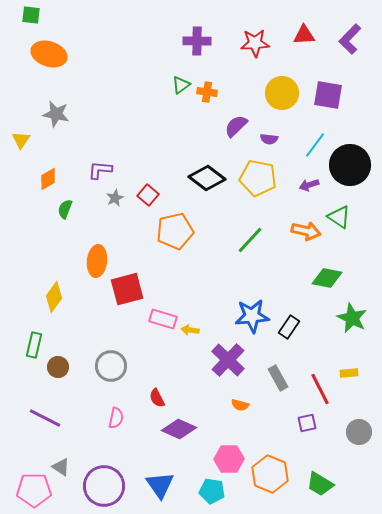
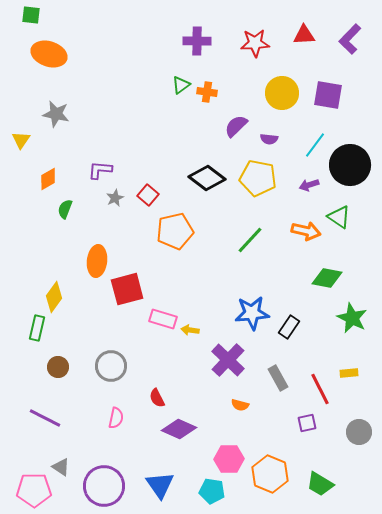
blue star at (252, 316): moved 3 px up
green rectangle at (34, 345): moved 3 px right, 17 px up
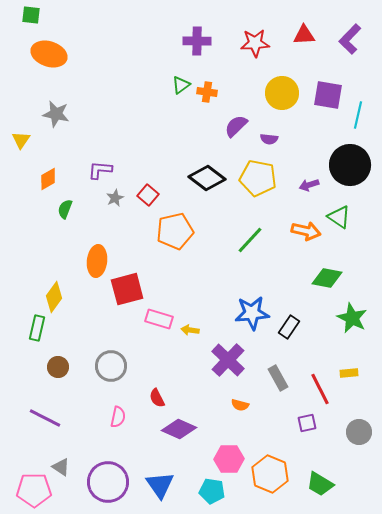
cyan line at (315, 145): moved 43 px right, 30 px up; rotated 24 degrees counterclockwise
pink rectangle at (163, 319): moved 4 px left
pink semicircle at (116, 418): moved 2 px right, 1 px up
purple circle at (104, 486): moved 4 px right, 4 px up
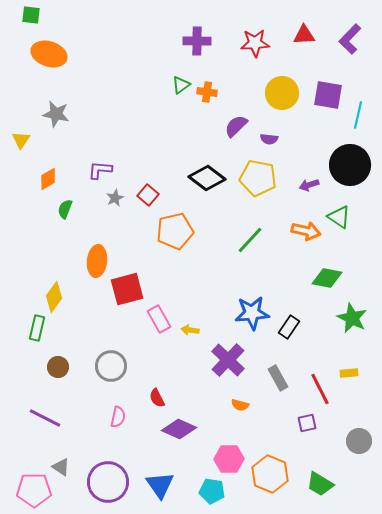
pink rectangle at (159, 319): rotated 44 degrees clockwise
gray circle at (359, 432): moved 9 px down
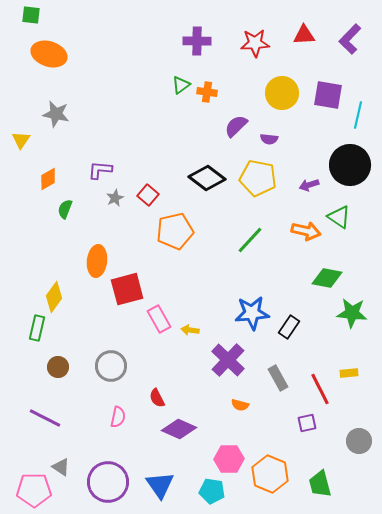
green star at (352, 318): moved 5 px up; rotated 20 degrees counterclockwise
green trapezoid at (320, 484): rotated 44 degrees clockwise
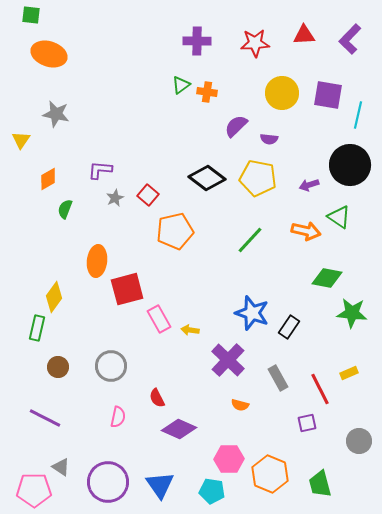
blue star at (252, 313): rotated 24 degrees clockwise
yellow rectangle at (349, 373): rotated 18 degrees counterclockwise
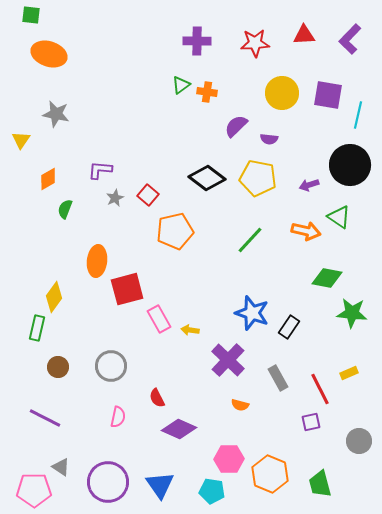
purple square at (307, 423): moved 4 px right, 1 px up
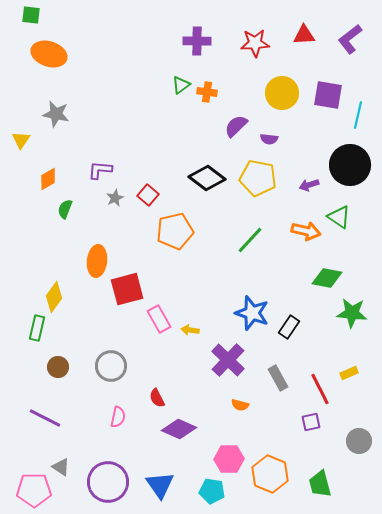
purple L-shape at (350, 39): rotated 8 degrees clockwise
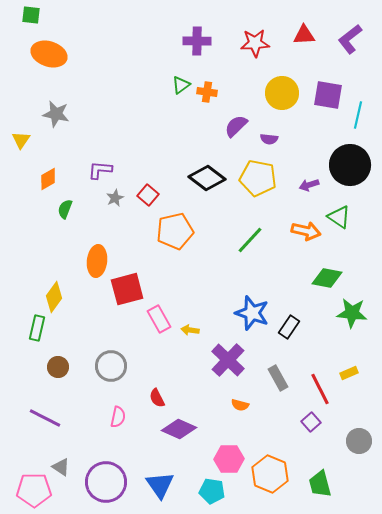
purple square at (311, 422): rotated 30 degrees counterclockwise
purple circle at (108, 482): moved 2 px left
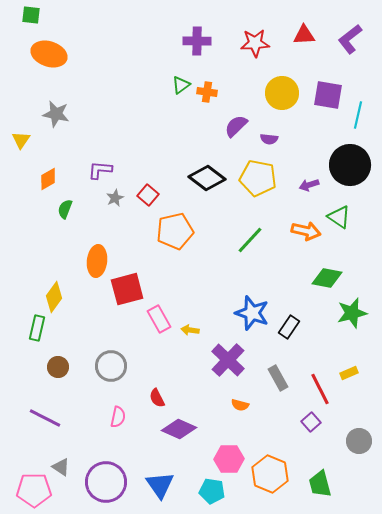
green star at (352, 313): rotated 20 degrees counterclockwise
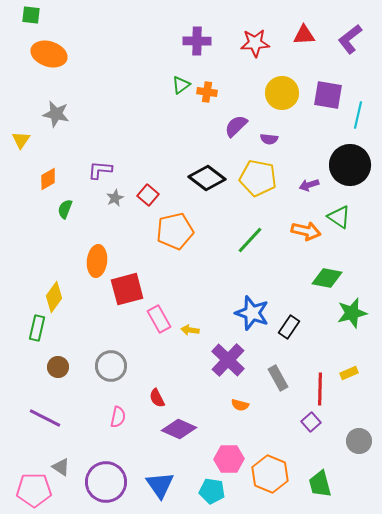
red line at (320, 389): rotated 28 degrees clockwise
